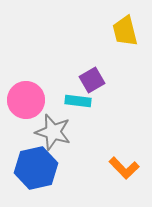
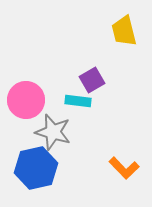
yellow trapezoid: moved 1 px left
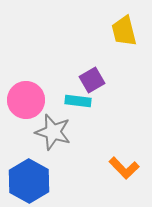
blue hexagon: moved 7 px left, 13 px down; rotated 18 degrees counterclockwise
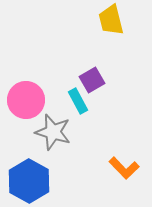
yellow trapezoid: moved 13 px left, 11 px up
cyan rectangle: rotated 55 degrees clockwise
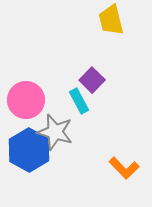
purple square: rotated 15 degrees counterclockwise
cyan rectangle: moved 1 px right
gray star: moved 2 px right
blue hexagon: moved 31 px up
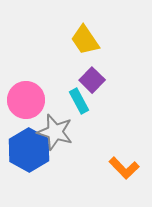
yellow trapezoid: moved 26 px left, 20 px down; rotated 20 degrees counterclockwise
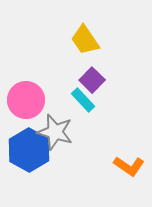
cyan rectangle: moved 4 px right, 1 px up; rotated 15 degrees counterclockwise
orange L-shape: moved 5 px right, 2 px up; rotated 12 degrees counterclockwise
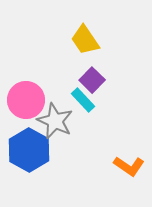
gray star: moved 11 px up; rotated 9 degrees clockwise
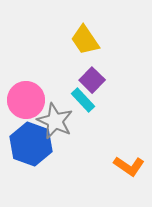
blue hexagon: moved 2 px right, 6 px up; rotated 9 degrees counterclockwise
